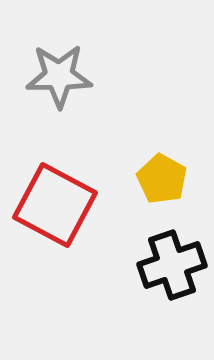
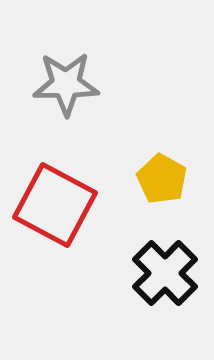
gray star: moved 7 px right, 8 px down
black cross: moved 7 px left, 8 px down; rotated 26 degrees counterclockwise
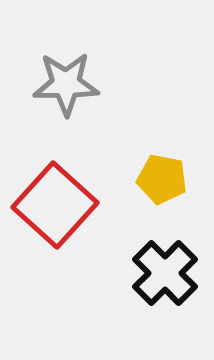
yellow pentagon: rotated 18 degrees counterclockwise
red square: rotated 14 degrees clockwise
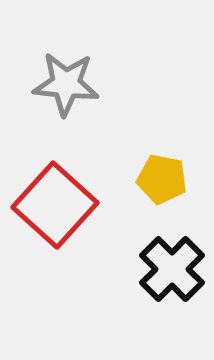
gray star: rotated 6 degrees clockwise
black cross: moved 7 px right, 4 px up
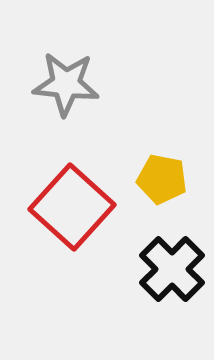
red square: moved 17 px right, 2 px down
